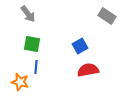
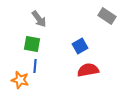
gray arrow: moved 11 px right, 5 px down
blue line: moved 1 px left, 1 px up
orange star: moved 2 px up
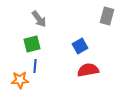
gray rectangle: rotated 72 degrees clockwise
green square: rotated 24 degrees counterclockwise
orange star: rotated 18 degrees counterclockwise
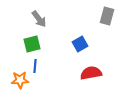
blue square: moved 2 px up
red semicircle: moved 3 px right, 3 px down
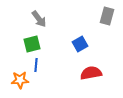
blue line: moved 1 px right, 1 px up
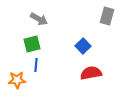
gray arrow: rotated 24 degrees counterclockwise
blue square: moved 3 px right, 2 px down; rotated 14 degrees counterclockwise
orange star: moved 3 px left
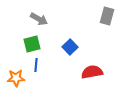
blue square: moved 13 px left, 1 px down
red semicircle: moved 1 px right, 1 px up
orange star: moved 1 px left, 2 px up
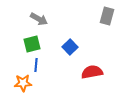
orange star: moved 7 px right, 5 px down
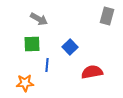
green square: rotated 12 degrees clockwise
blue line: moved 11 px right
orange star: moved 2 px right
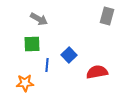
blue square: moved 1 px left, 8 px down
red semicircle: moved 5 px right
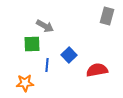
gray arrow: moved 6 px right, 7 px down
red semicircle: moved 2 px up
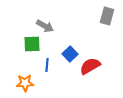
blue square: moved 1 px right, 1 px up
red semicircle: moved 7 px left, 4 px up; rotated 20 degrees counterclockwise
